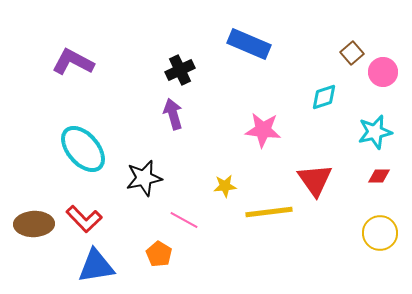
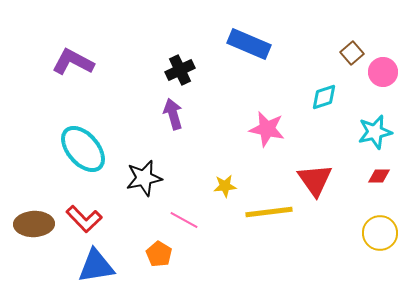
pink star: moved 4 px right, 1 px up; rotated 6 degrees clockwise
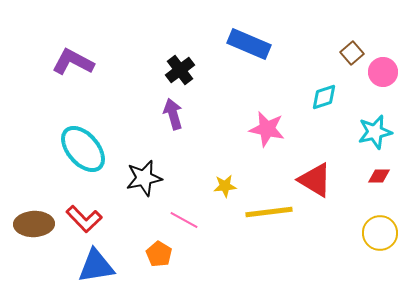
black cross: rotated 12 degrees counterclockwise
red triangle: rotated 24 degrees counterclockwise
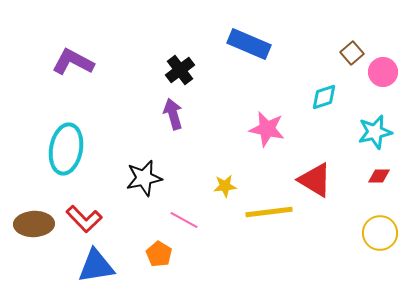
cyan ellipse: moved 17 px left; rotated 51 degrees clockwise
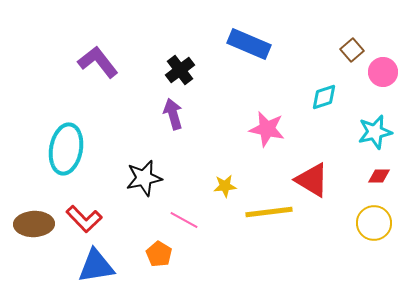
brown square: moved 3 px up
purple L-shape: moved 25 px right; rotated 24 degrees clockwise
red triangle: moved 3 px left
yellow circle: moved 6 px left, 10 px up
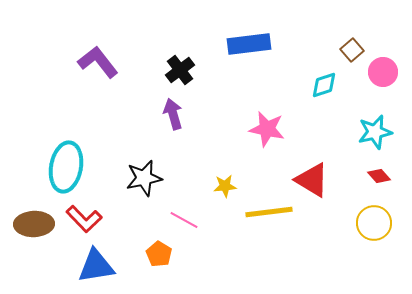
blue rectangle: rotated 30 degrees counterclockwise
cyan diamond: moved 12 px up
cyan ellipse: moved 18 px down
red diamond: rotated 50 degrees clockwise
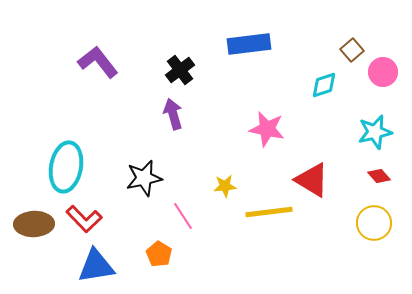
pink line: moved 1 px left, 4 px up; rotated 28 degrees clockwise
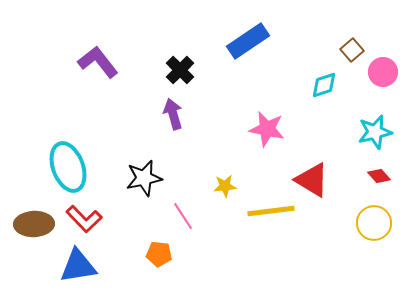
blue rectangle: moved 1 px left, 3 px up; rotated 27 degrees counterclockwise
black cross: rotated 8 degrees counterclockwise
cyan ellipse: moved 2 px right; rotated 30 degrees counterclockwise
yellow line: moved 2 px right, 1 px up
orange pentagon: rotated 25 degrees counterclockwise
blue triangle: moved 18 px left
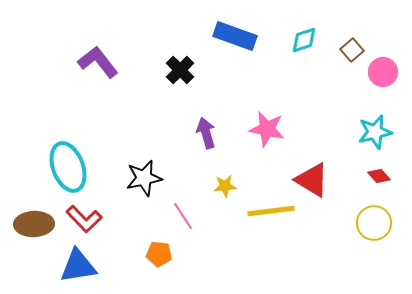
blue rectangle: moved 13 px left, 5 px up; rotated 54 degrees clockwise
cyan diamond: moved 20 px left, 45 px up
purple arrow: moved 33 px right, 19 px down
